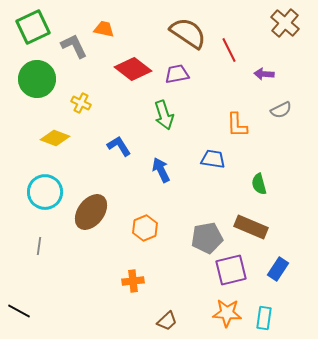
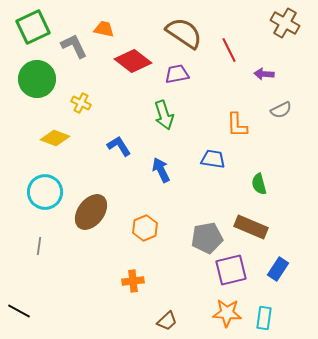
brown cross: rotated 12 degrees counterclockwise
brown semicircle: moved 4 px left
red diamond: moved 8 px up
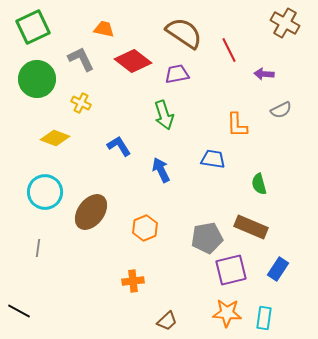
gray L-shape: moved 7 px right, 13 px down
gray line: moved 1 px left, 2 px down
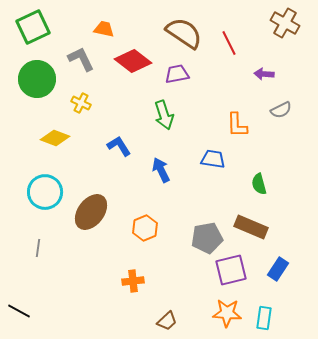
red line: moved 7 px up
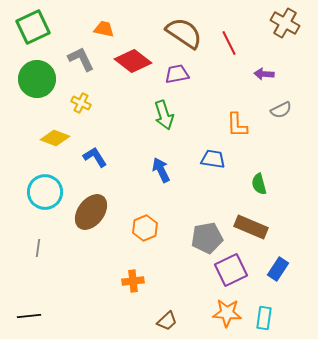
blue L-shape: moved 24 px left, 11 px down
purple square: rotated 12 degrees counterclockwise
black line: moved 10 px right, 5 px down; rotated 35 degrees counterclockwise
